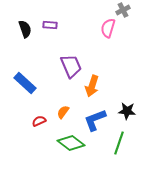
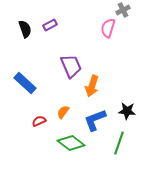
purple rectangle: rotated 32 degrees counterclockwise
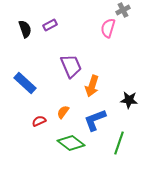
black star: moved 2 px right, 11 px up
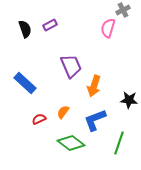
orange arrow: moved 2 px right
red semicircle: moved 2 px up
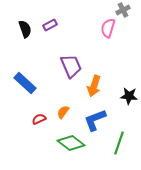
black star: moved 4 px up
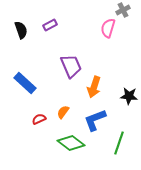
black semicircle: moved 4 px left, 1 px down
orange arrow: moved 1 px down
